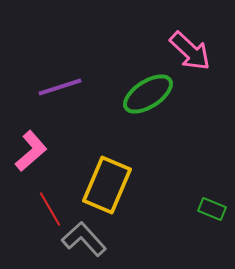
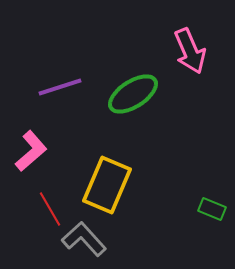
pink arrow: rotated 24 degrees clockwise
green ellipse: moved 15 px left
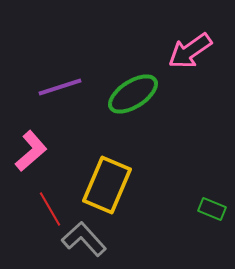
pink arrow: rotated 78 degrees clockwise
